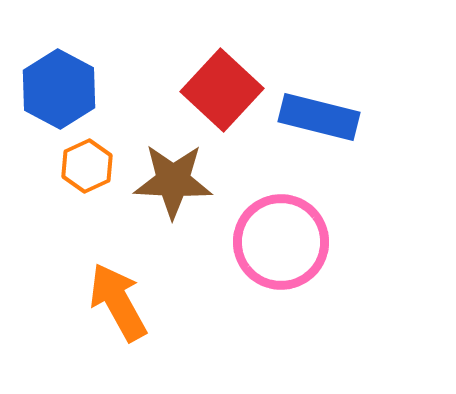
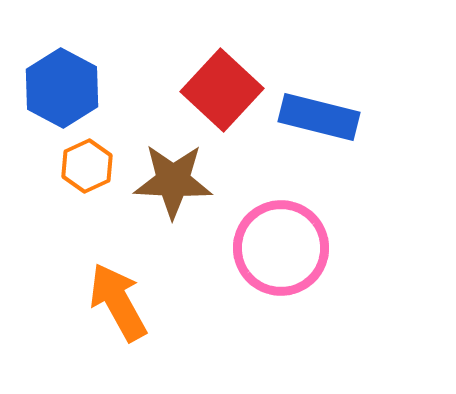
blue hexagon: moved 3 px right, 1 px up
pink circle: moved 6 px down
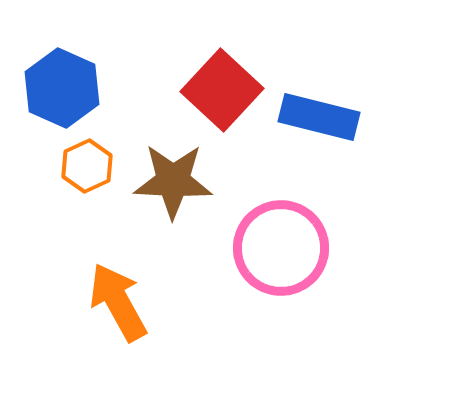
blue hexagon: rotated 4 degrees counterclockwise
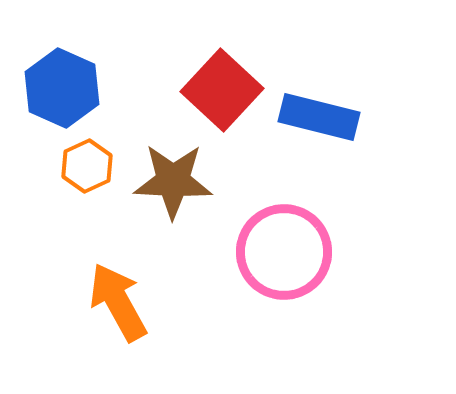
pink circle: moved 3 px right, 4 px down
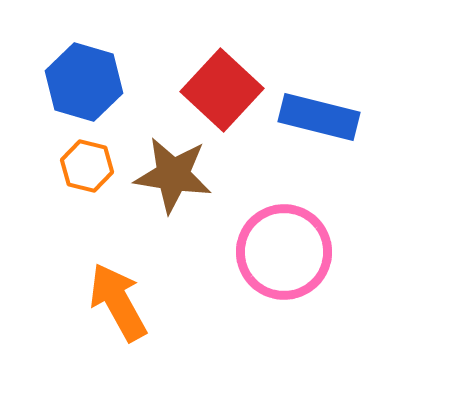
blue hexagon: moved 22 px right, 6 px up; rotated 8 degrees counterclockwise
orange hexagon: rotated 21 degrees counterclockwise
brown star: moved 6 px up; rotated 6 degrees clockwise
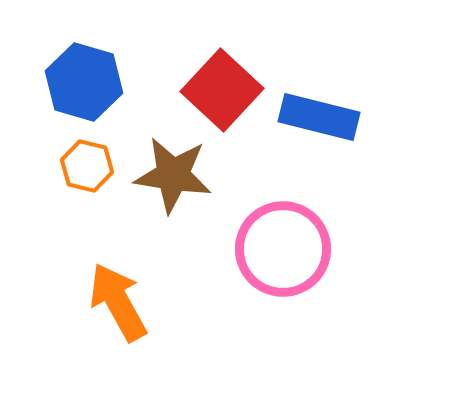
pink circle: moved 1 px left, 3 px up
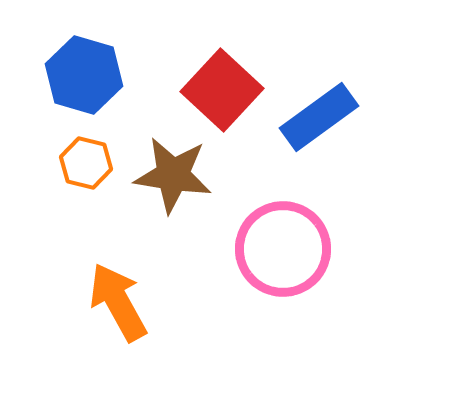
blue hexagon: moved 7 px up
blue rectangle: rotated 50 degrees counterclockwise
orange hexagon: moved 1 px left, 3 px up
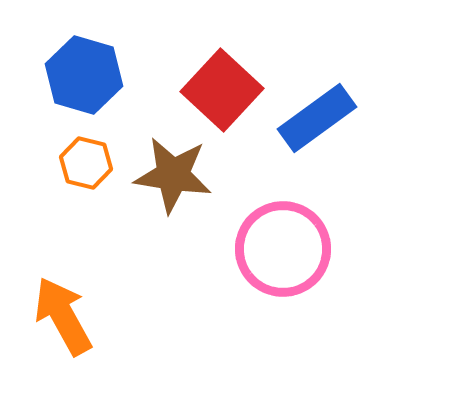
blue rectangle: moved 2 px left, 1 px down
orange arrow: moved 55 px left, 14 px down
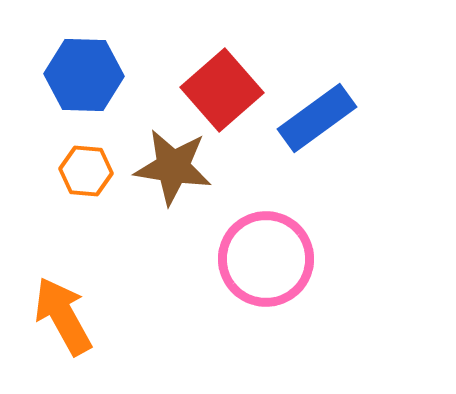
blue hexagon: rotated 14 degrees counterclockwise
red square: rotated 6 degrees clockwise
orange hexagon: moved 8 px down; rotated 9 degrees counterclockwise
brown star: moved 8 px up
pink circle: moved 17 px left, 10 px down
